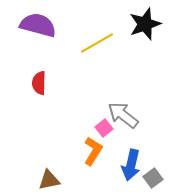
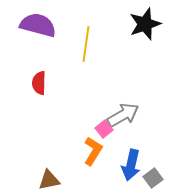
yellow line: moved 11 px left, 1 px down; rotated 52 degrees counterclockwise
gray arrow: rotated 112 degrees clockwise
pink square: moved 1 px down
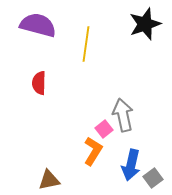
gray arrow: rotated 72 degrees counterclockwise
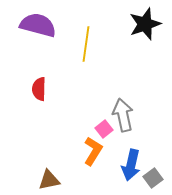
red semicircle: moved 6 px down
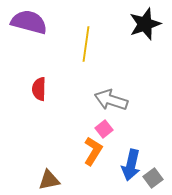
purple semicircle: moved 9 px left, 3 px up
gray arrow: moved 12 px left, 15 px up; rotated 60 degrees counterclockwise
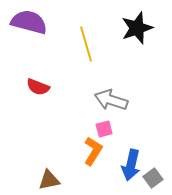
black star: moved 8 px left, 4 px down
yellow line: rotated 24 degrees counterclockwise
red semicircle: moved 1 px left, 2 px up; rotated 70 degrees counterclockwise
pink square: rotated 24 degrees clockwise
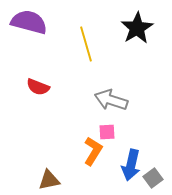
black star: rotated 12 degrees counterclockwise
pink square: moved 3 px right, 3 px down; rotated 12 degrees clockwise
